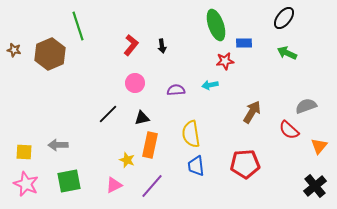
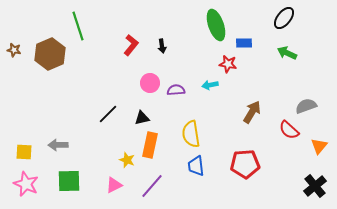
red star: moved 3 px right, 3 px down; rotated 18 degrees clockwise
pink circle: moved 15 px right
green square: rotated 10 degrees clockwise
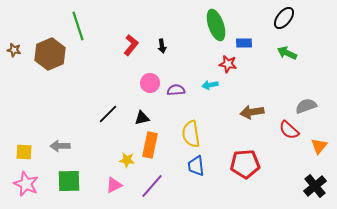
brown arrow: rotated 130 degrees counterclockwise
gray arrow: moved 2 px right, 1 px down
yellow star: rotated 14 degrees counterclockwise
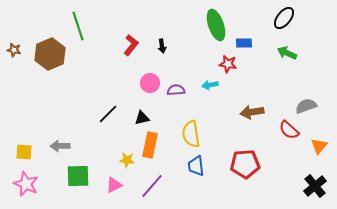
green square: moved 9 px right, 5 px up
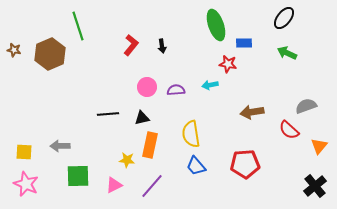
pink circle: moved 3 px left, 4 px down
black line: rotated 40 degrees clockwise
blue trapezoid: rotated 35 degrees counterclockwise
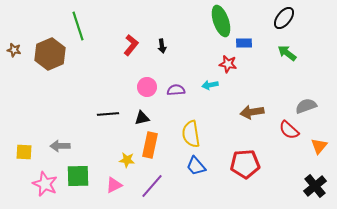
green ellipse: moved 5 px right, 4 px up
green arrow: rotated 12 degrees clockwise
pink star: moved 19 px right
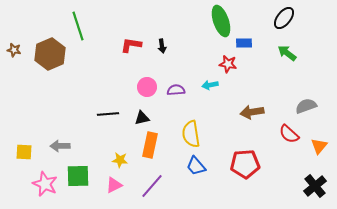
red L-shape: rotated 120 degrees counterclockwise
red semicircle: moved 4 px down
yellow star: moved 7 px left
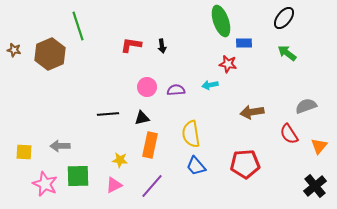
red semicircle: rotated 15 degrees clockwise
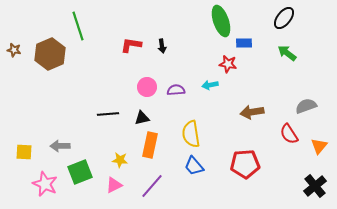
blue trapezoid: moved 2 px left
green square: moved 2 px right, 4 px up; rotated 20 degrees counterclockwise
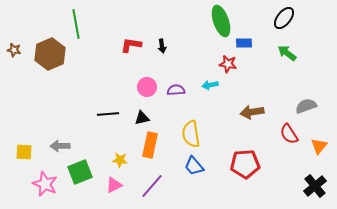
green line: moved 2 px left, 2 px up; rotated 8 degrees clockwise
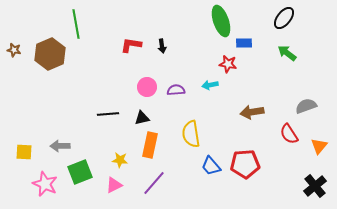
blue trapezoid: moved 17 px right
purple line: moved 2 px right, 3 px up
